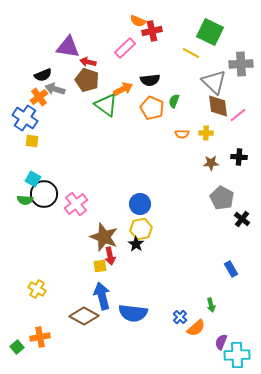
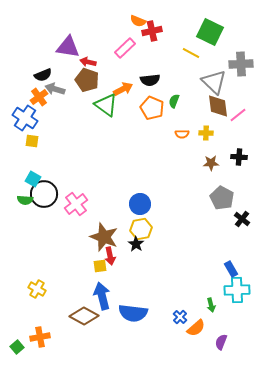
cyan cross at (237, 355): moved 65 px up
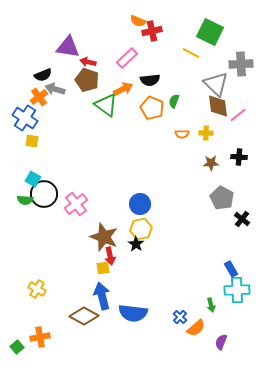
pink rectangle at (125, 48): moved 2 px right, 10 px down
gray triangle at (214, 82): moved 2 px right, 2 px down
yellow square at (100, 266): moved 3 px right, 2 px down
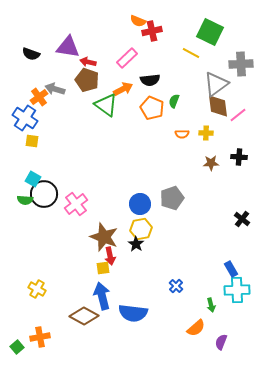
black semicircle at (43, 75): moved 12 px left, 21 px up; rotated 42 degrees clockwise
gray triangle at (216, 84): rotated 40 degrees clockwise
gray pentagon at (222, 198): moved 50 px left; rotated 25 degrees clockwise
blue cross at (180, 317): moved 4 px left, 31 px up
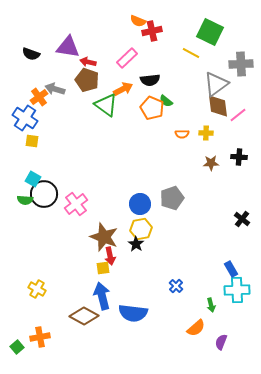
green semicircle at (174, 101): moved 8 px left; rotated 72 degrees counterclockwise
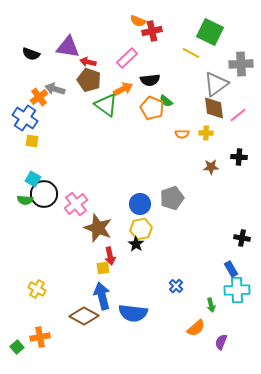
brown pentagon at (87, 80): moved 2 px right
brown diamond at (218, 106): moved 4 px left, 2 px down
brown star at (211, 163): moved 4 px down
black cross at (242, 219): moved 19 px down; rotated 28 degrees counterclockwise
brown star at (104, 237): moved 6 px left, 9 px up
